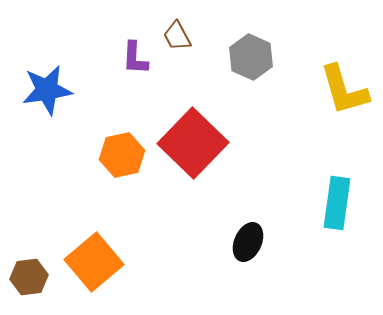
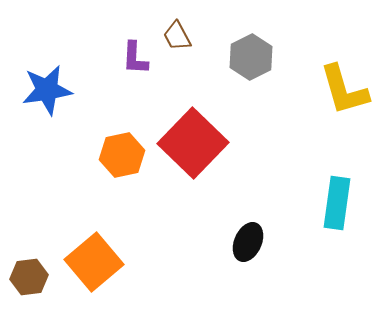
gray hexagon: rotated 9 degrees clockwise
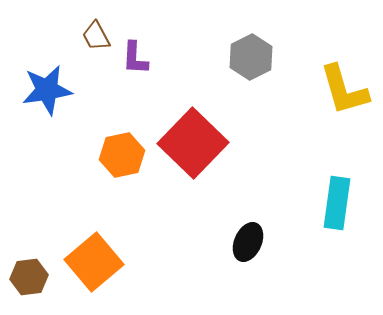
brown trapezoid: moved 81 px left
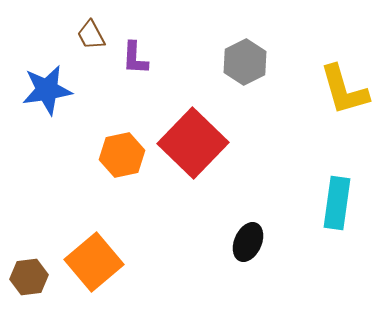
brown trapezoid: moved 5 px left, 1 px up
gray hexagon: moved 6 px left, 5 px down
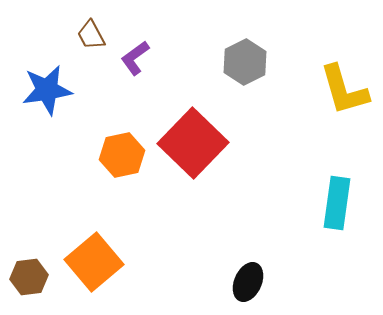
purple L-shape: rotated 51 degrees clockwise
black ellipse: moved 40 px down
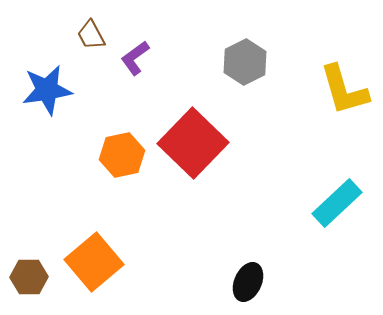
cyan rectangle: rotated 39 degrees clockwise
brown hexagon: rotated 6 degrees clockwise
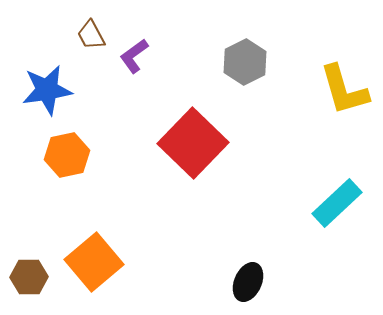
purple L-shape: moved 1 px left, 2 px up
orange hexagon: moved 55 px left
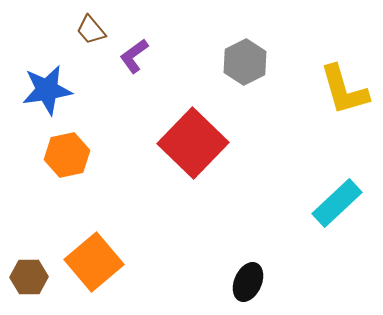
brown trapezoid: moved 5 px up; rotated 12 degrees counterclockwise
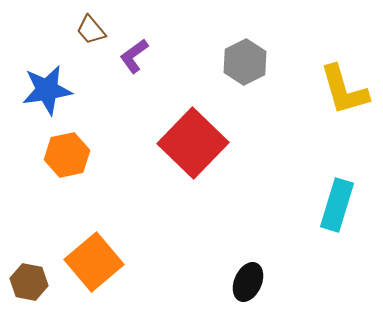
cyan rectangle: moved 2 px down; rotated 30 degrees counterclockwise
brown hexagon: moved 5 px down; rotated 12 degrees clockwise
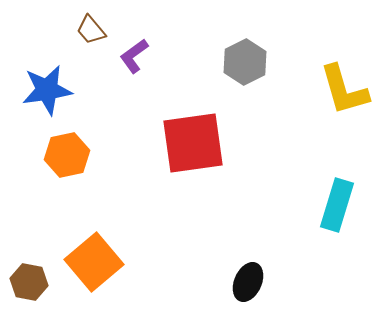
red square: rotated 38 degrees clockwise
